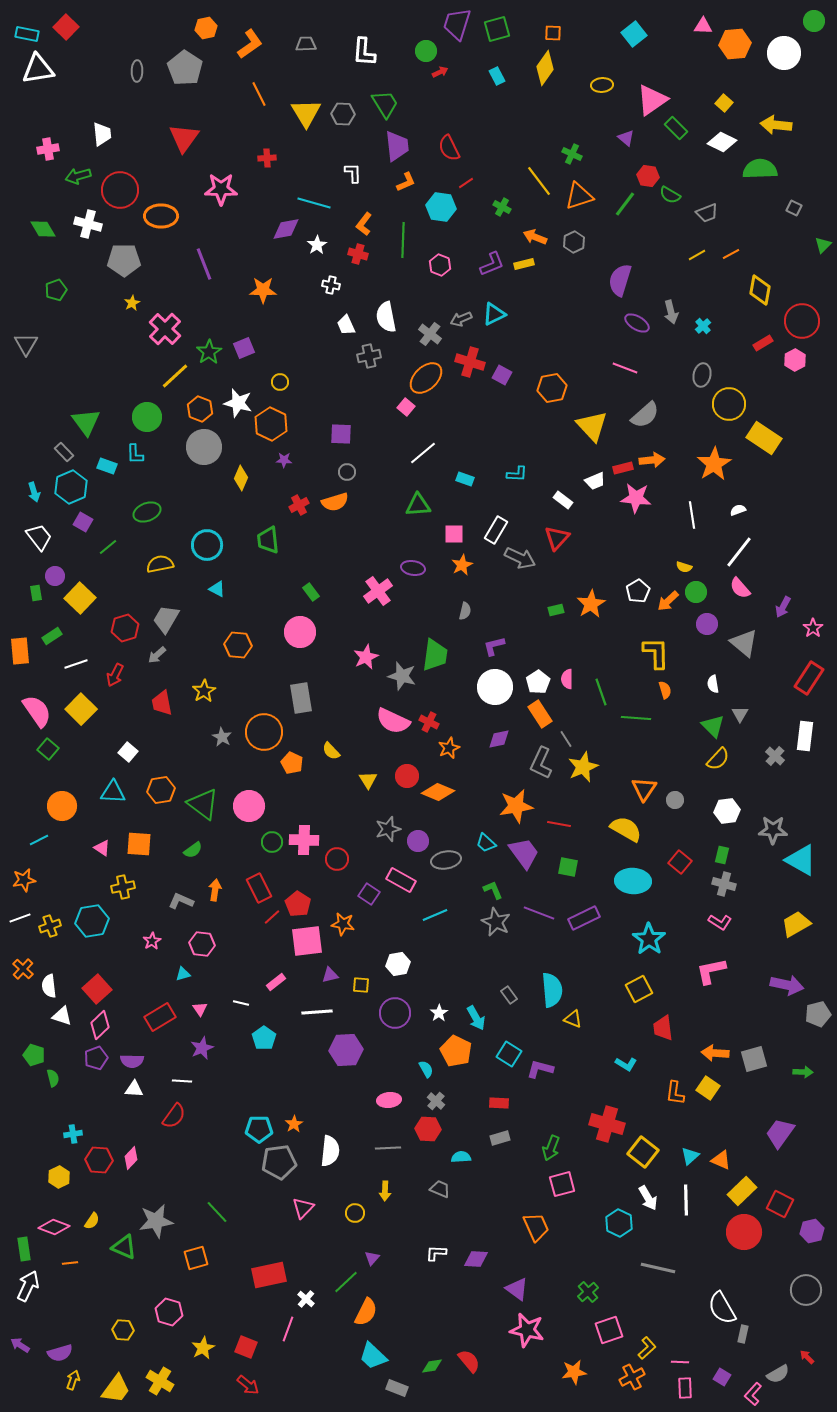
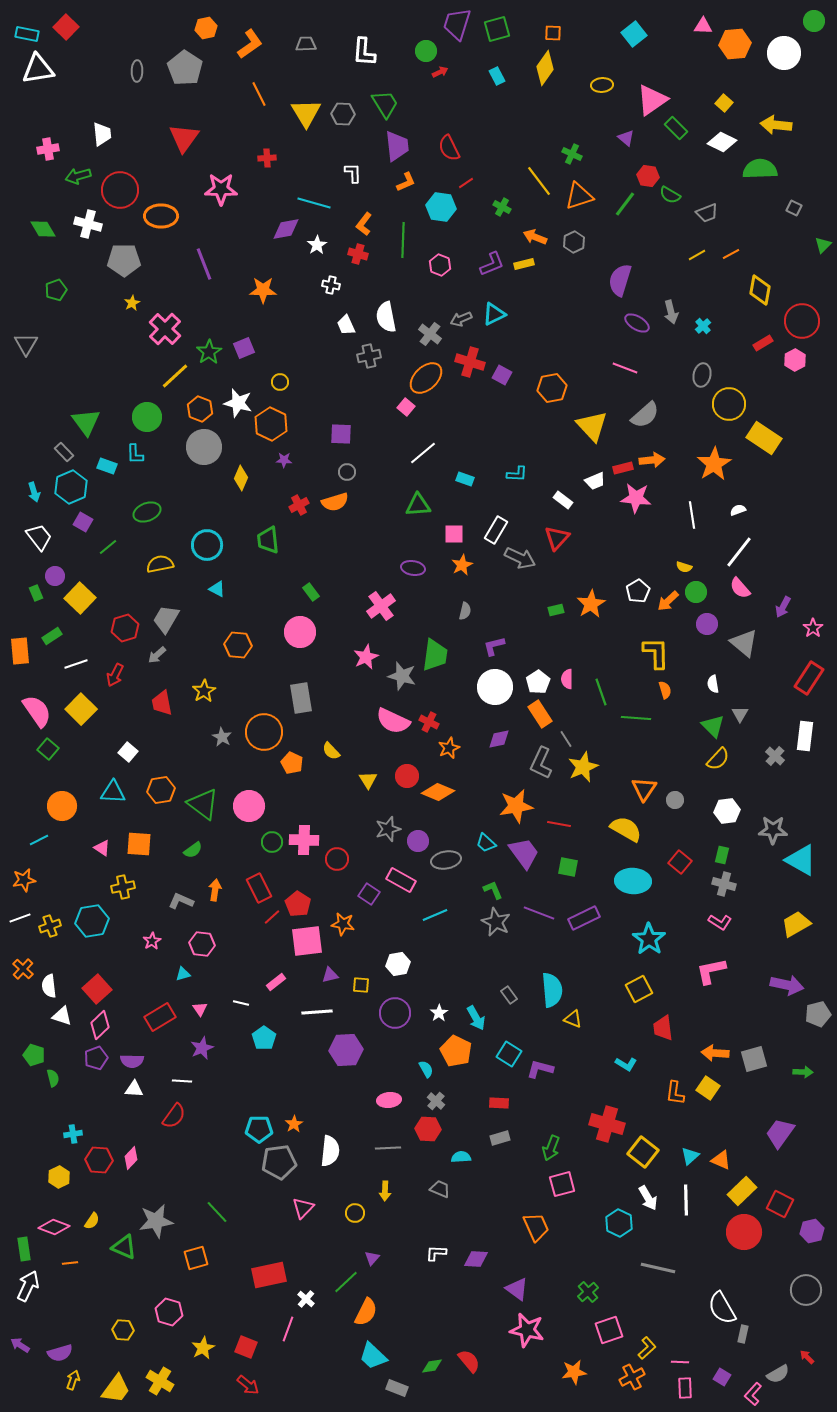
pink cross at (378, 591): moved 3 px right, 15 px down
green rectangle at (36, 593): rotated 14 degrees counterclockwise
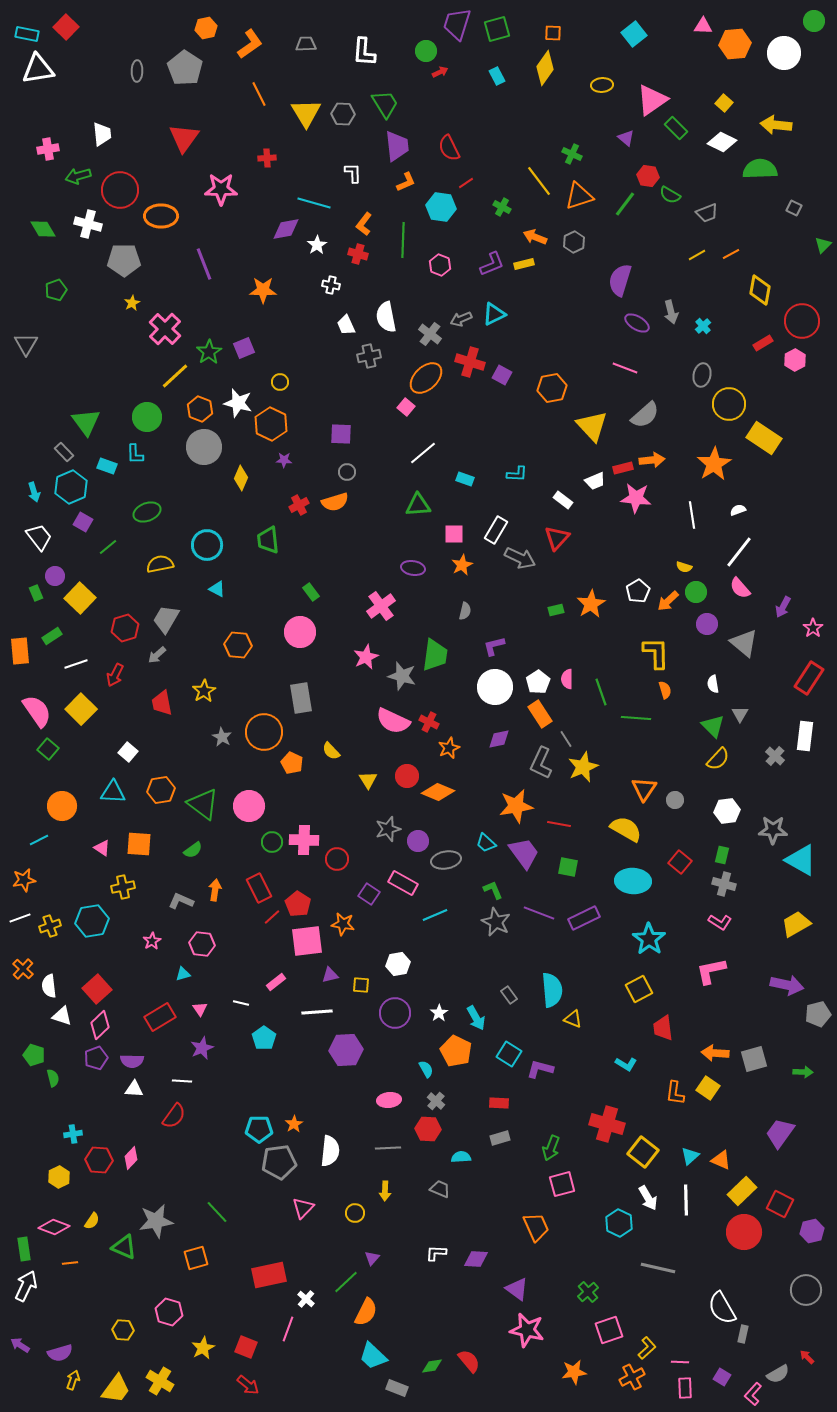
pink rectangle at (401, 880): moved 2 px right, 3 px down
white arrow at (28, 1286): moved 2 px left
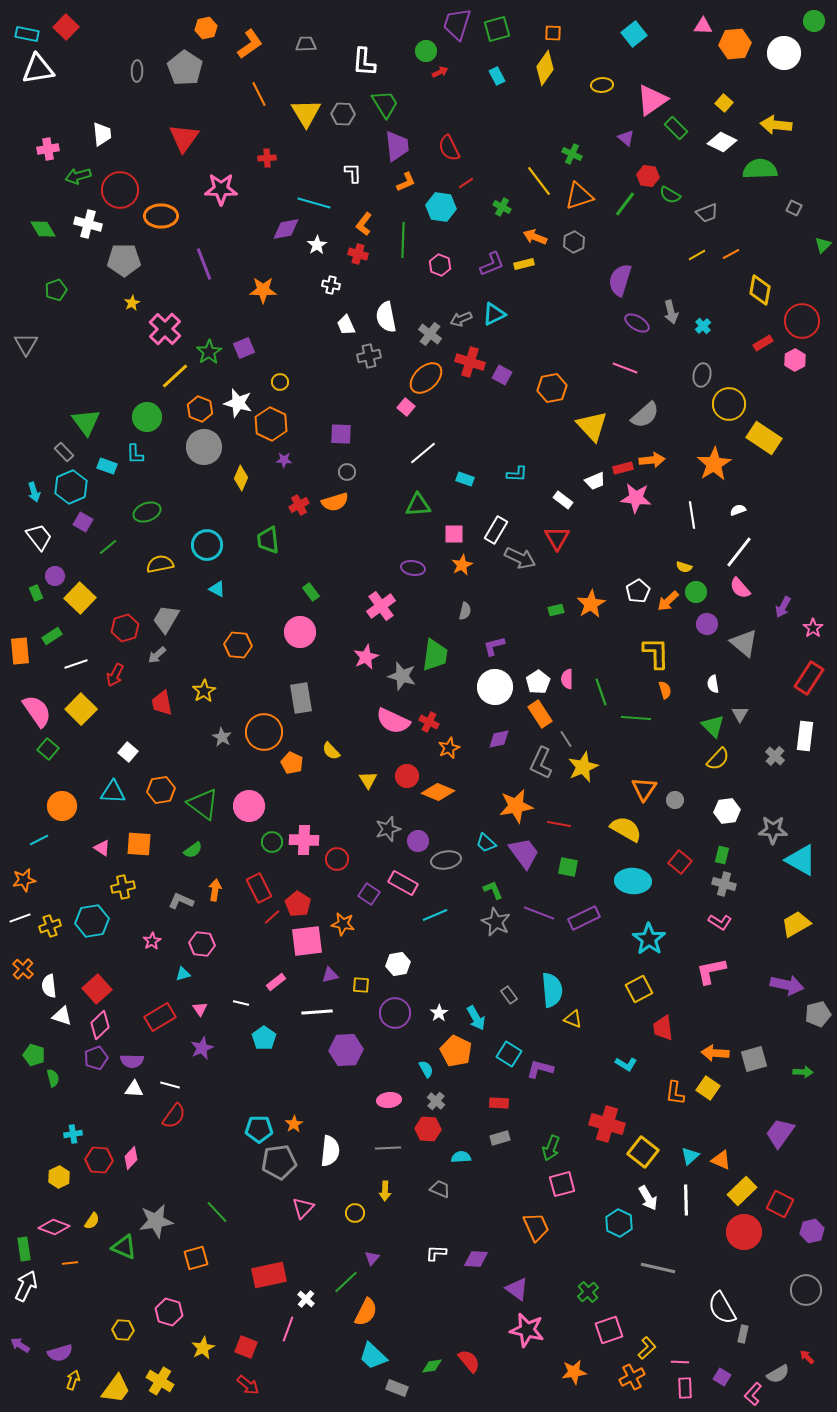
white L-shape at (364, 52): moved 10 px down
red triangle at (557, 538): rotated 12 degrees counterclockwise
white line at (182, 1081): moved 12 px left, 4 px down; rotated 12 degrees clockwise
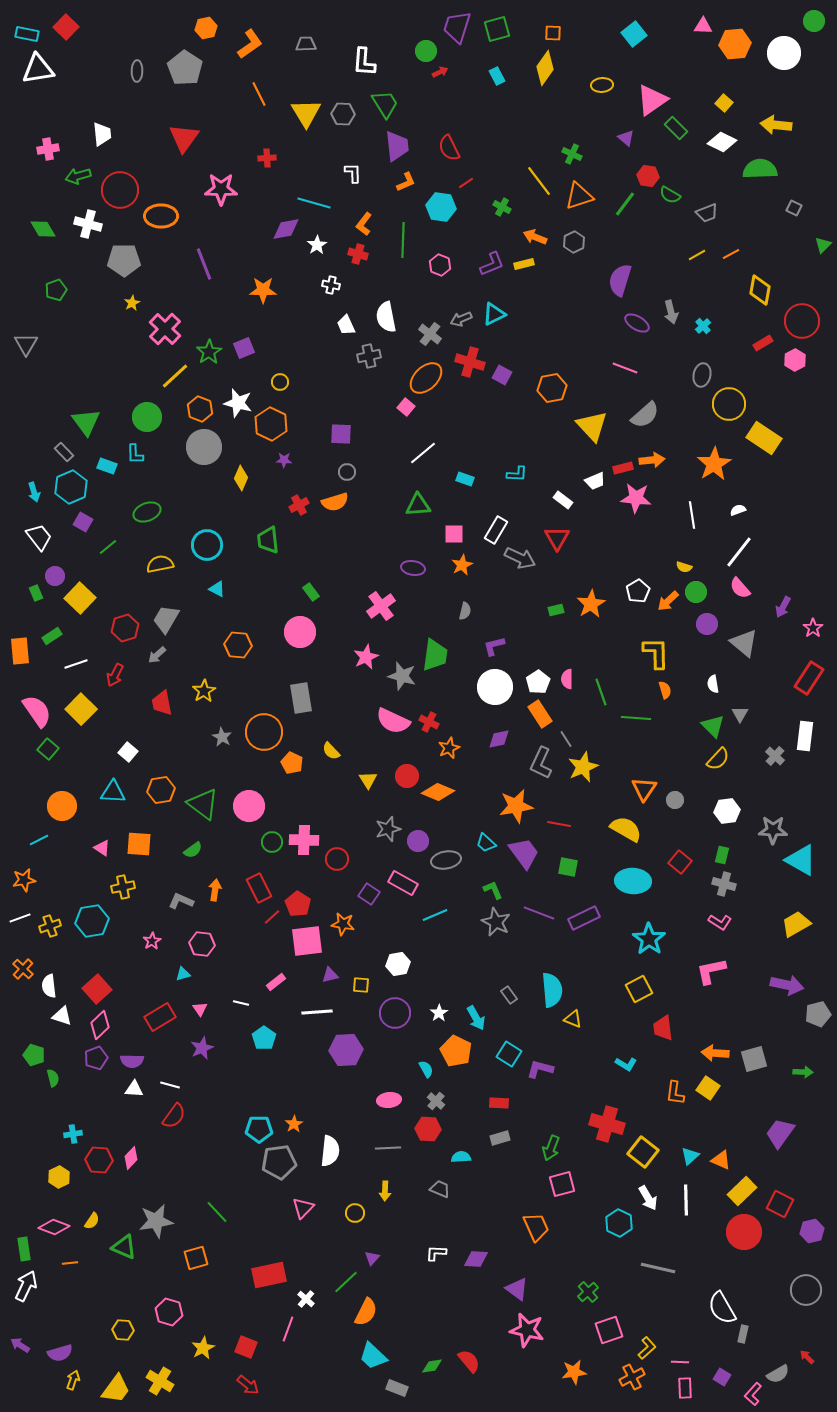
purple trapezoid at (457, 24): moved 3 px down
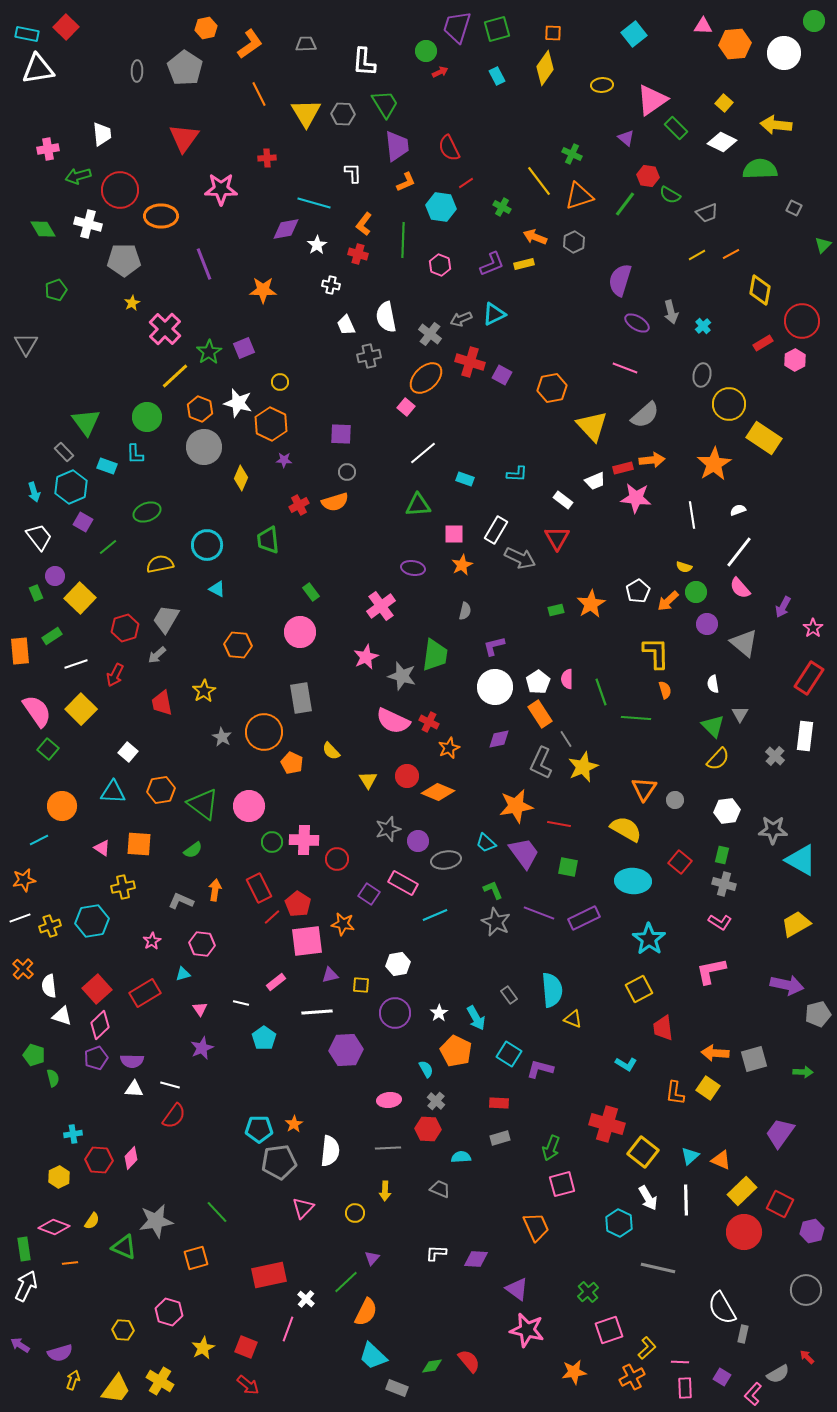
red rectangle at (160, 1017): moved 15 px left, 24 px up
